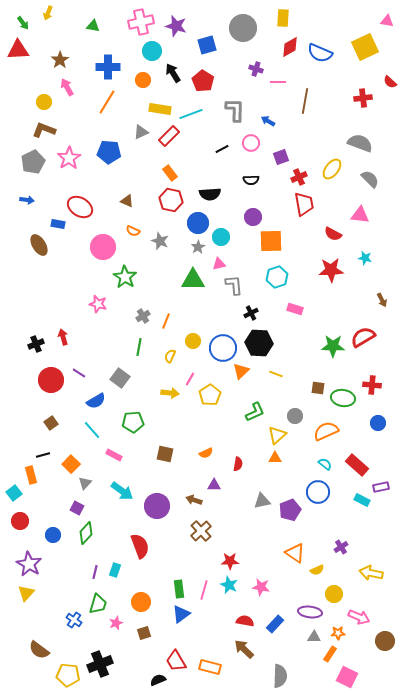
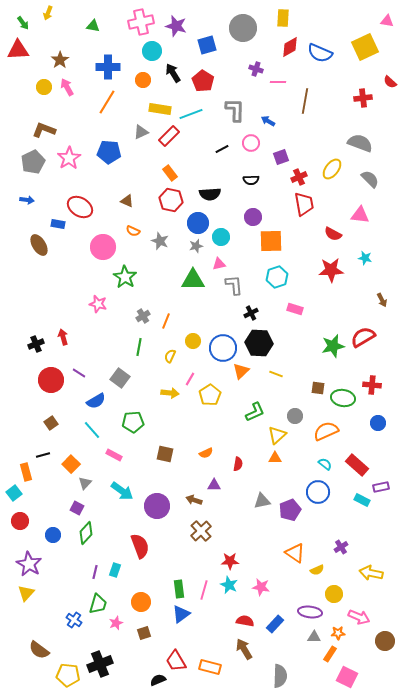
yellow circle at (44, 102): moved 15 px up
gray star at (198, 247): moved 2 px left, 1 px up; rotated 16 degrees clockwise
green star at (333, 346): rotated 15 degrees counterclockwise
orange rectangle at (31, 475): moved 5 px left, 3 px up
brown arrow at (244, 649): rotated 15 degrees clockwise
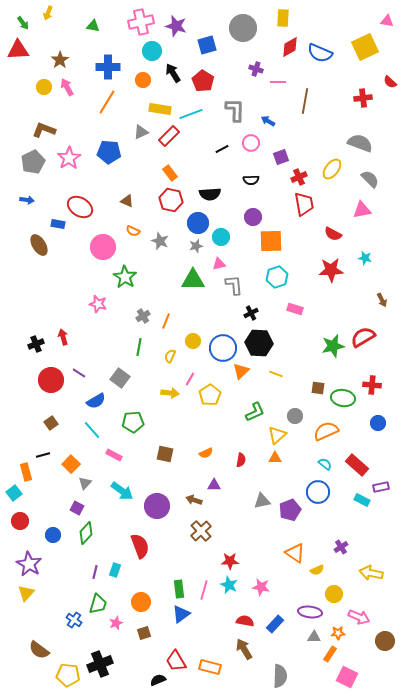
pink triangle at (360, 215): moved 2 px right, 5 px up; rotated 18 degrees counterclockwise
red semicircle at (238, 464): moved 3 px right, 4 px up
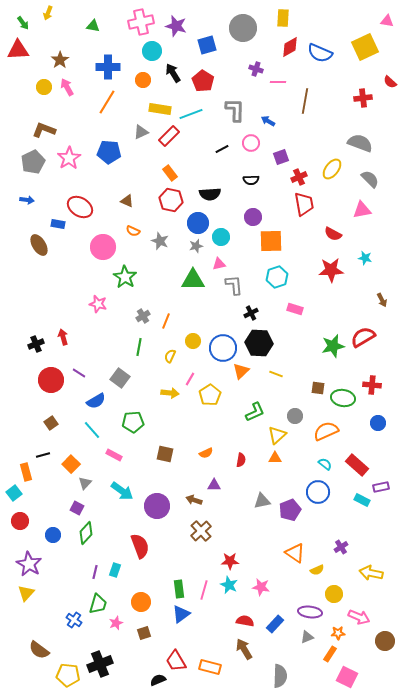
gray triangle at (314, 637): moved 7 px left; rotated 24 degrees counterclockwise
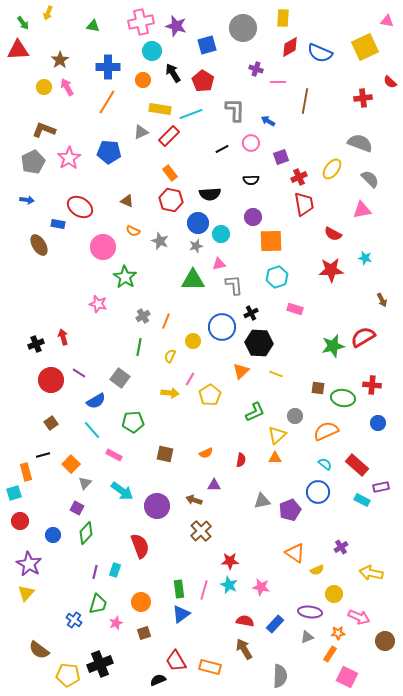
cyan circle at (221, 237): moved 3 px up
blue circle at (223, 348): moved 1 px left, 21 px up
cyan square at (14, 493): rotated 21 degrees clockwise
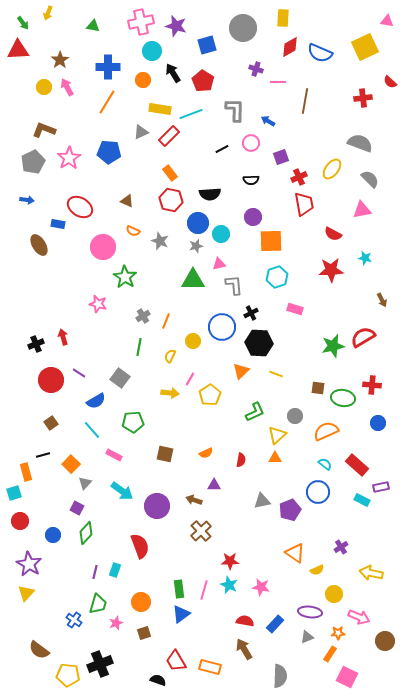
black semicircle at (158, 680): rotated 42 degrees clockwise
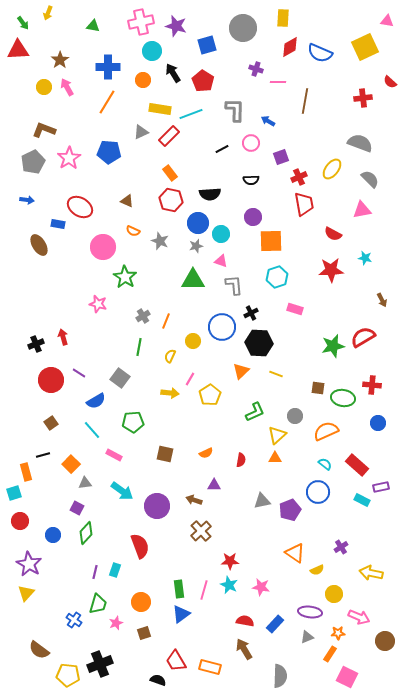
pink triangle at (219, 264): moved 2 px right, 3 px up; rotated 32 degrees clockwise
gray triangle at (85, 483): rotated 40 degrees clockwise
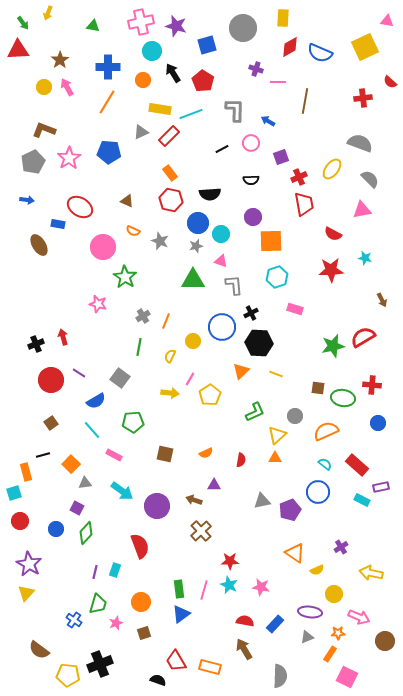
blue circle at (53, 535): moved 3 px right, 6 px up
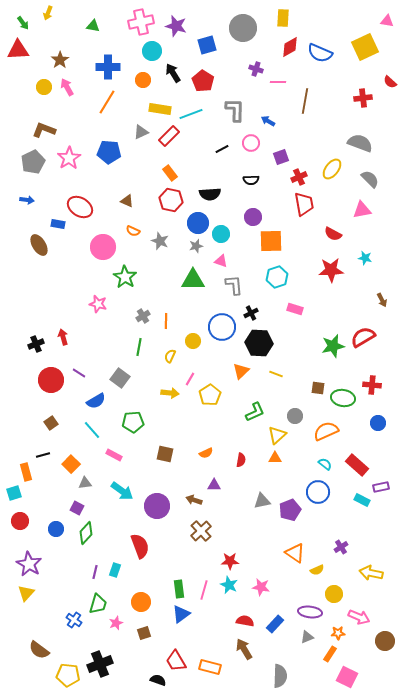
orange line at (166, 321): rotated 21 degrees counterclockwise
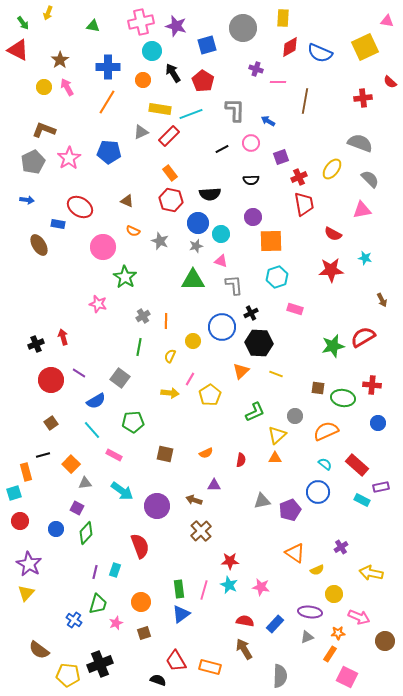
red triangle at (18, 50): rotated 30 degrees clockwise
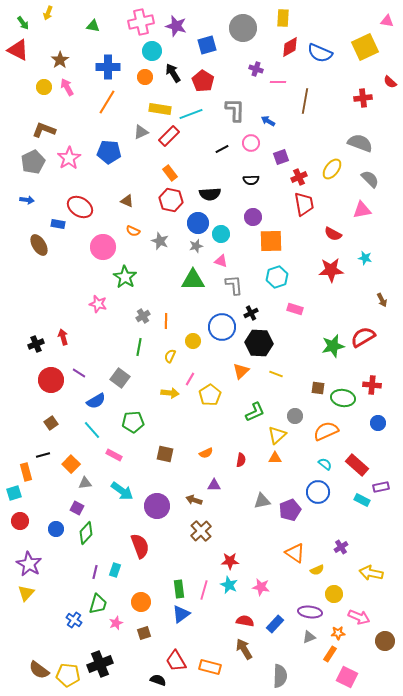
orange circle at (143, 80): moved 2 px right, 3 px up
gray triangle at (307, 637): moved 2 px right
brown semicircle at (39, 650): moved 20 px down
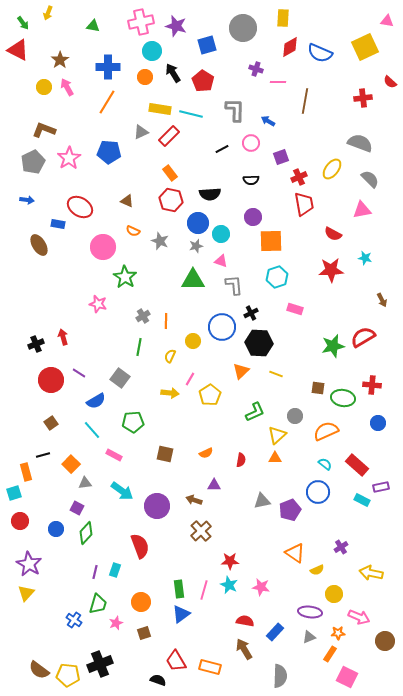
cyan line at (191, 114): rotated 35 degrees clockwise
blue rectangle at (275, 624): moved 8 px down
